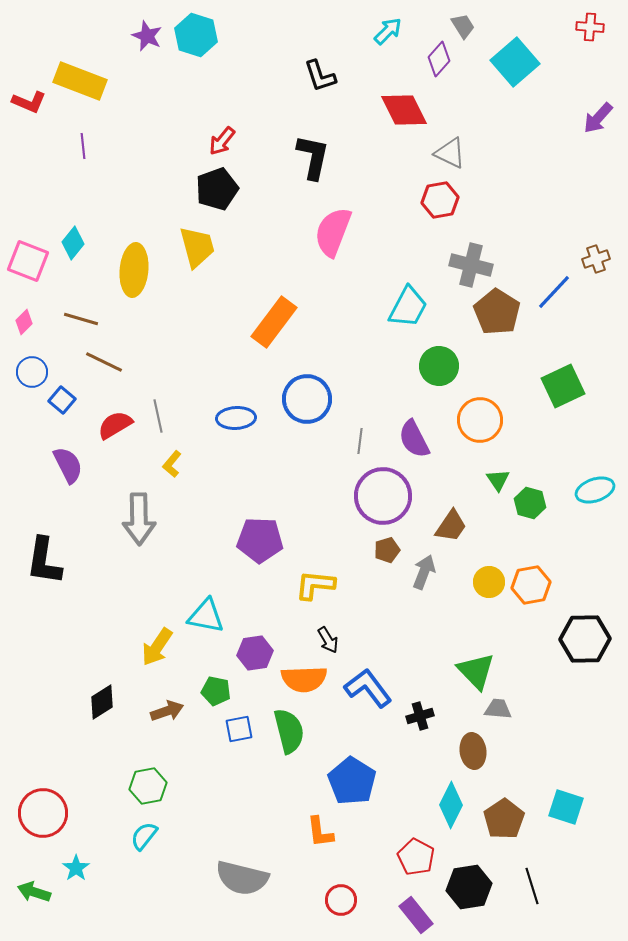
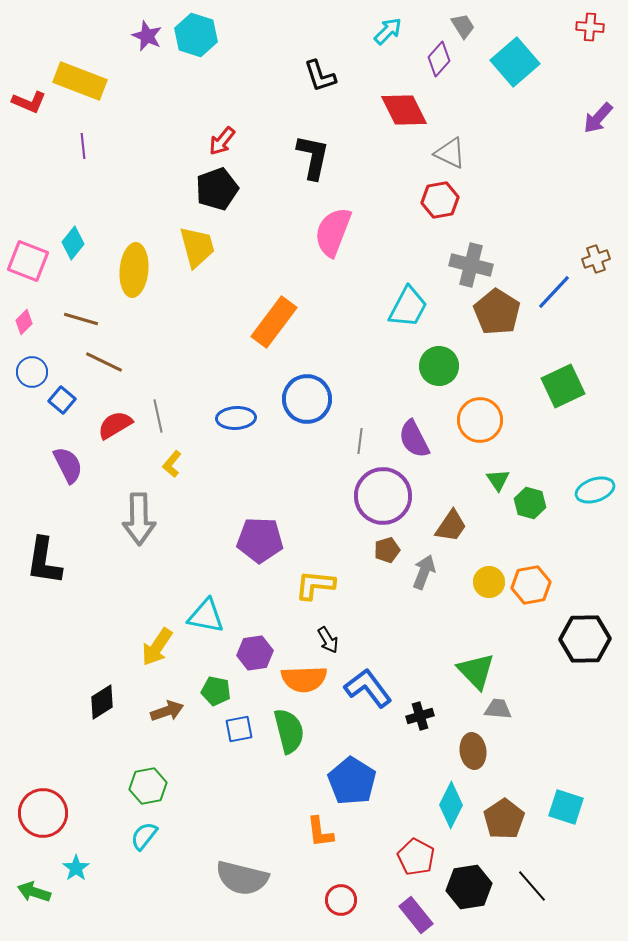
black line at (532, 886): rotated 24 degrees counterclockwise
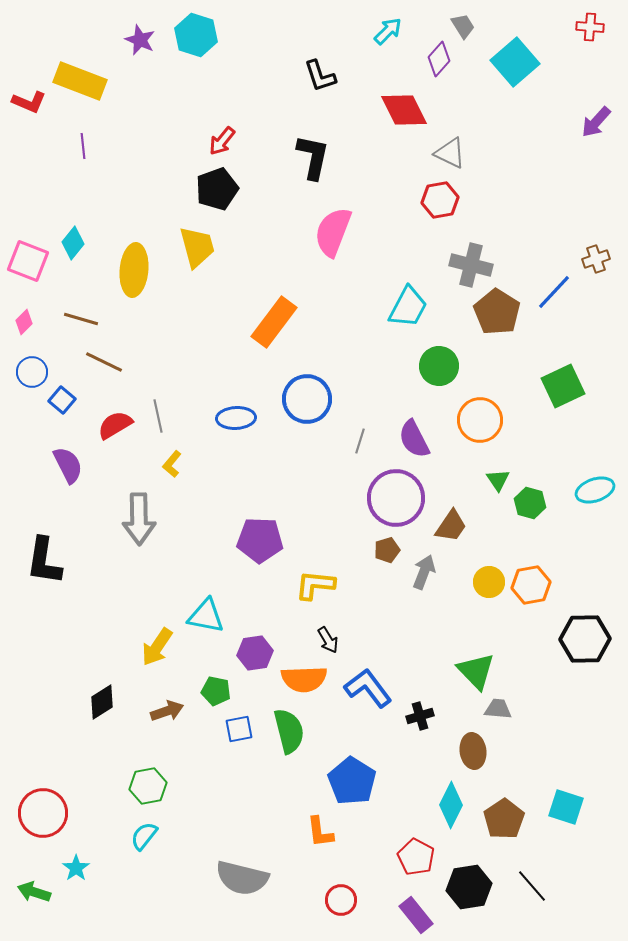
purple star at (147, 36): moved 7 px left, 4 px down
purple arrow at (598, 118): moved 2 px left, 4 px down
gray line at (360, 441): rotated 10 degrees clockwise
purple circle at (383, 496): moved 13 px right, 2 px down
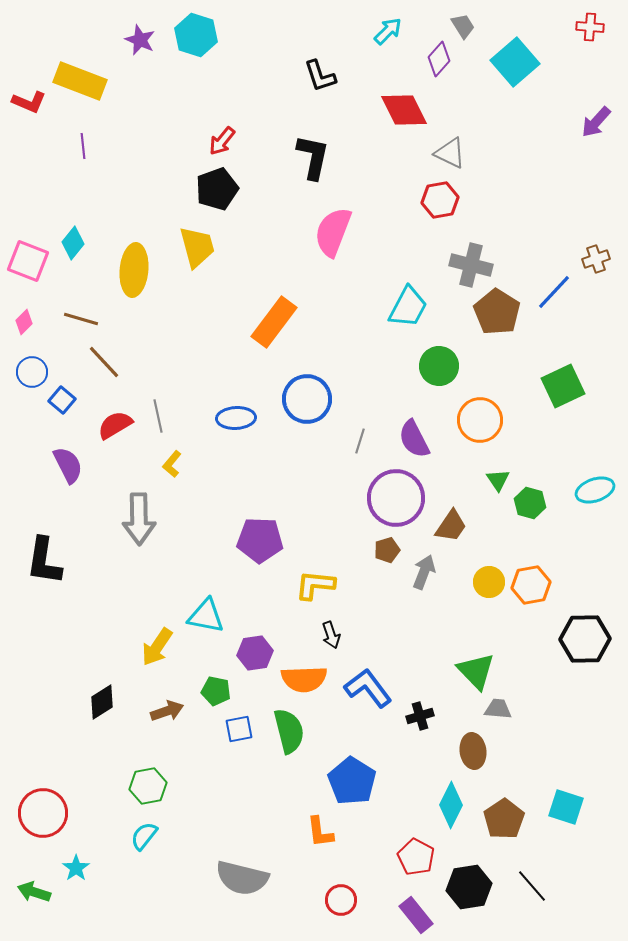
brown line at (104, 362): rotated 21 degrees clockwise
black arrow at (328, 640): moved 3 px right, 5 px up; rotated 12 degrees clockwise
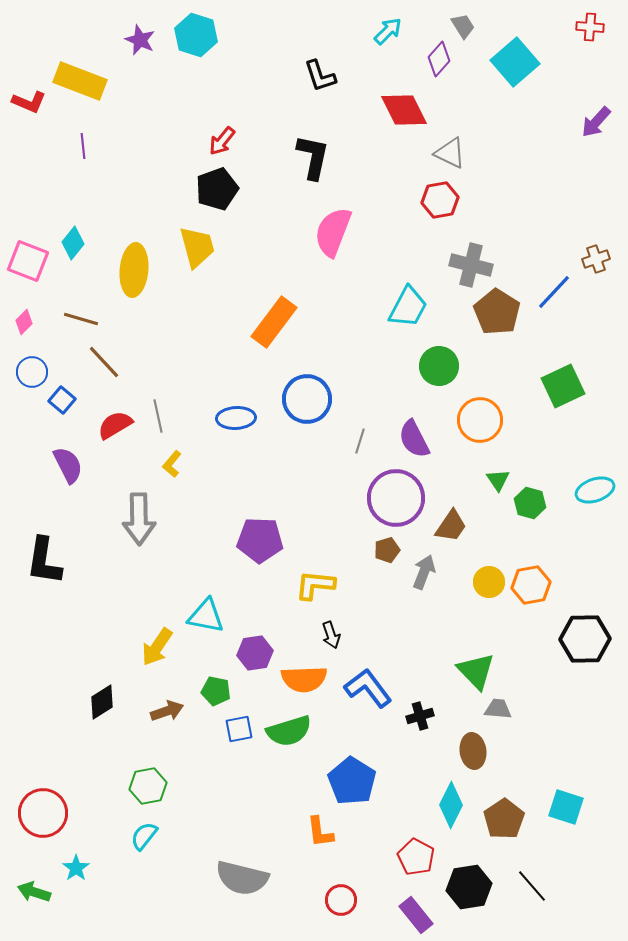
green semicircle at (289, 731): rotated 87 degrees clockwise
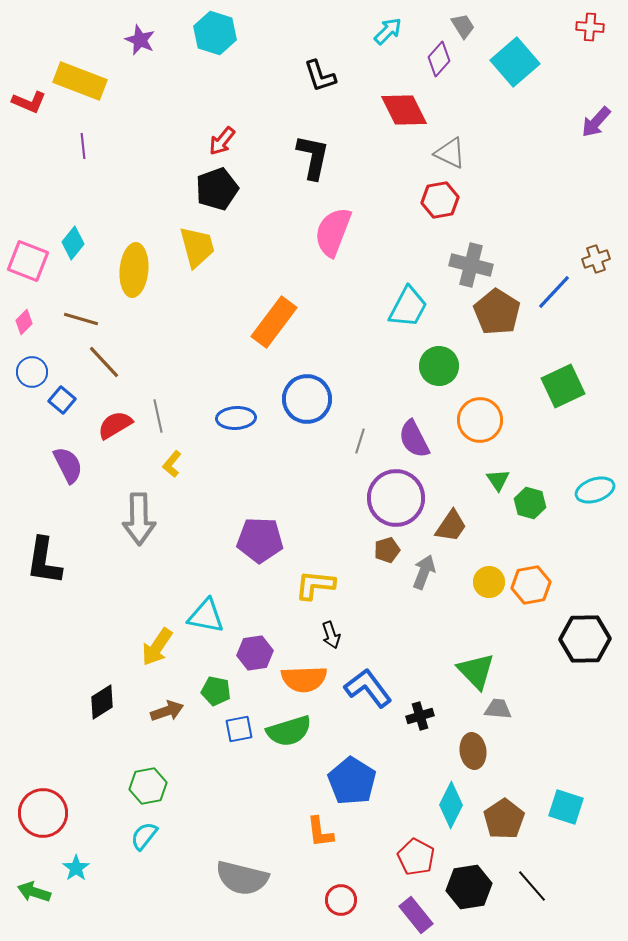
cyan hexagon at (196, 35): moved 19 px right, 2 px up
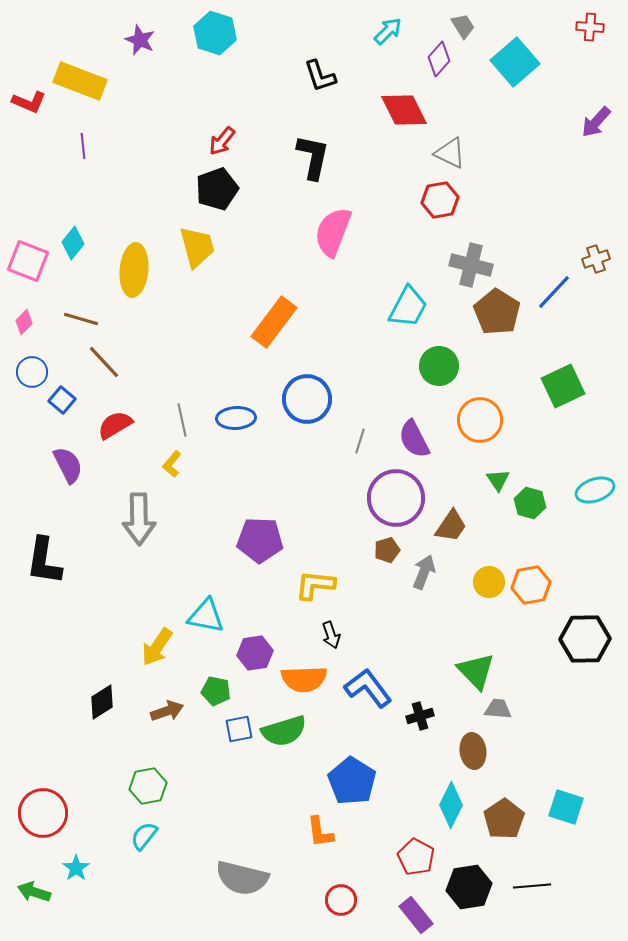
gray line at (158, 416): moved 24 px right, 4 px down
green semicircle at (289, 731): moved 5 px left
black line at (532, 886): rotated 54 degrees counterclockwise
